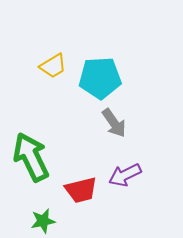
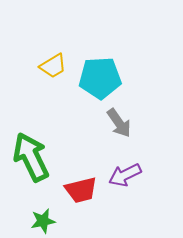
gray arrow: moved 5 px right
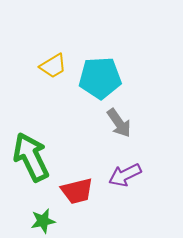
red trapezoid: moved 4 px left, 1 px down
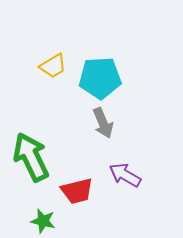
gray arrow: moved 16 px left; rotated 12 degrees clockwise
purple arrow: rotated 56 degrees clockwise
green star: rotated 25 degrees clockwise
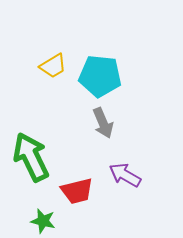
cyan pentagon: moved 2 px up; rotated 9 degrees clockwise
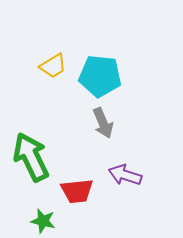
purple arrow: rotated 12 degrees counterclockwise
red trapezoid: rotated 8 degrees clockwise
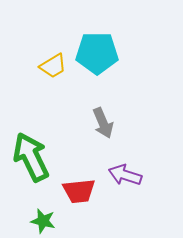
cyan pentagon: moved 3 px left, 23 px up; rotated 6 degrees counterclockwise
red trapezoid: moved 2 px right
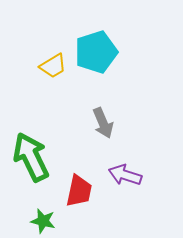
cyan pentagon: moved 1 px left, 1 px up; rotated 18 degrees counterclockwise
red trapezoid: rotated 72 degrees counterclockwise
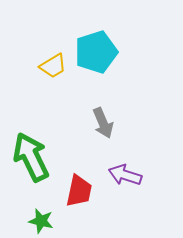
green star: moved 2 px left
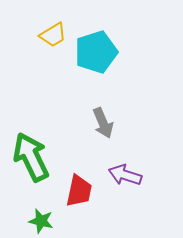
yellow trapezoid: moved 31 px up
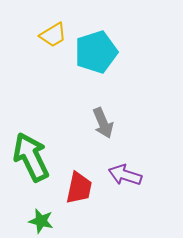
red trapezoid: moved 3 px up
